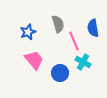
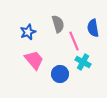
blue circle: moved 1 px down
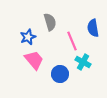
gray semicircle: moved 8 px left, 2 px up
blue star: moved 5 px down
pink line: moved 2 px left
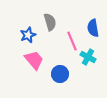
blue star: moved 2 px up
cyan cross: moved 5 px right, 5 px up
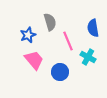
pink line: moved 4 px left
blue circle: moved 2 px up
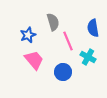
gray semicircle: moved 3 px right
blue circle: moved 3 px right
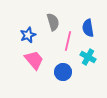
blue semicircle: moved 5 px left
pink line: rotated 36 degrees clockwise
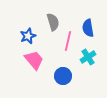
blue star: moved 1 px down
cyan cross: rotated 28 degrees clockwise
blue circle: moved 4 px down
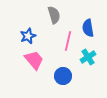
gray semicircle: moved 1 px right, 7 px up
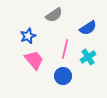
gray semicircle: rotated 72 degrees clockwise
blue semicircle: rotated 114 degrees counterclockwise
pink line: moved 3 px left, 8 px down
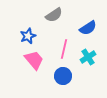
pink line: moved 1 px left
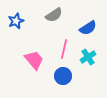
blue star: moved 12 px left, 15 px up
